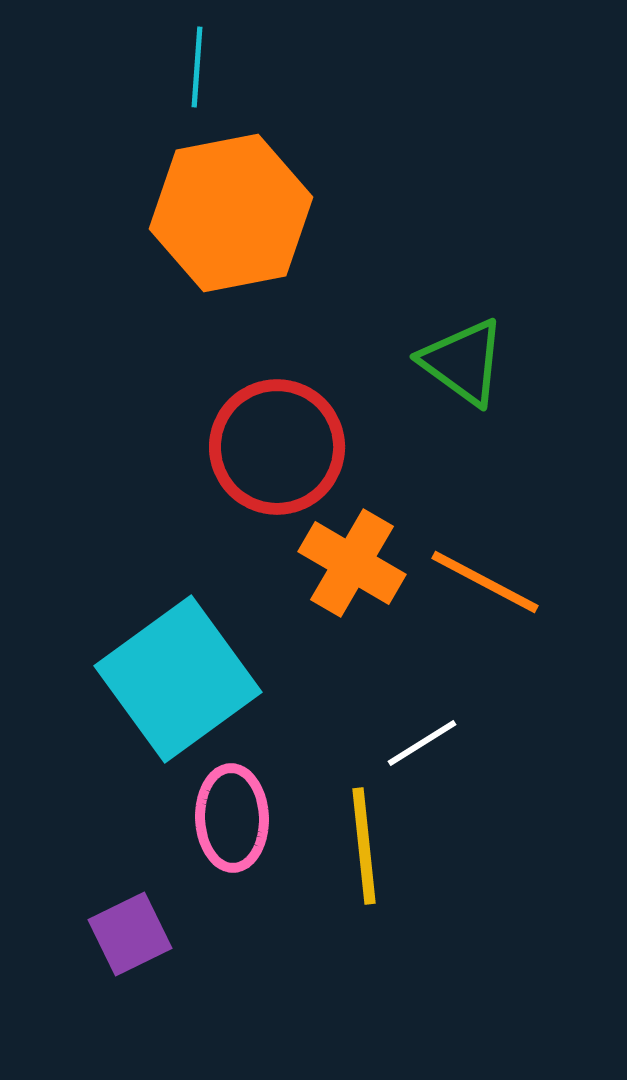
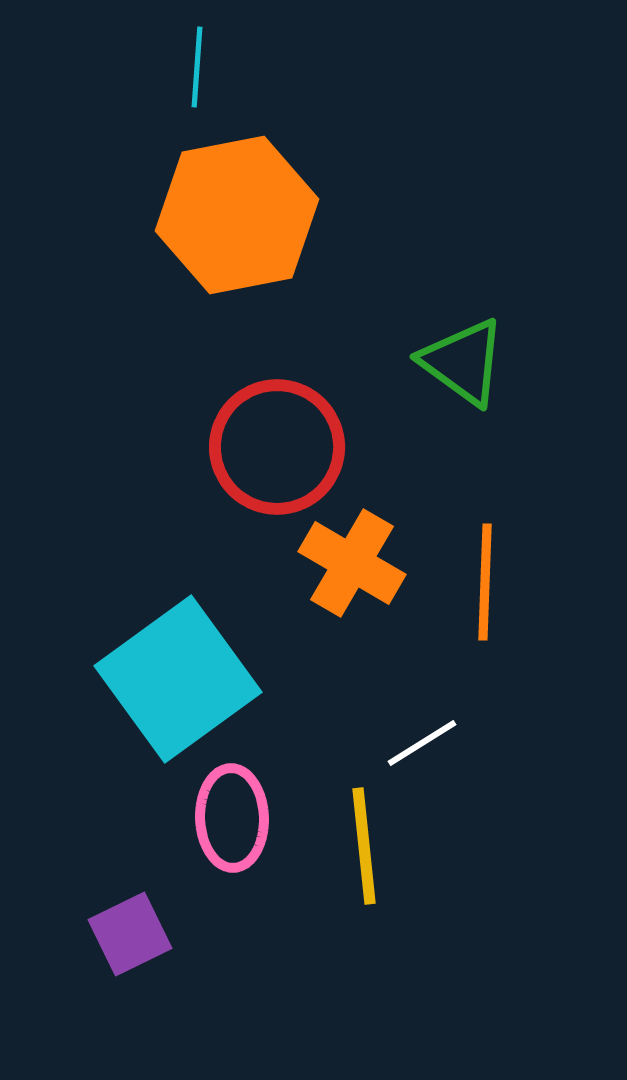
orange hexagon: moved 6 px right, 2 px down
orange line: rotated 64 degrees clockwise
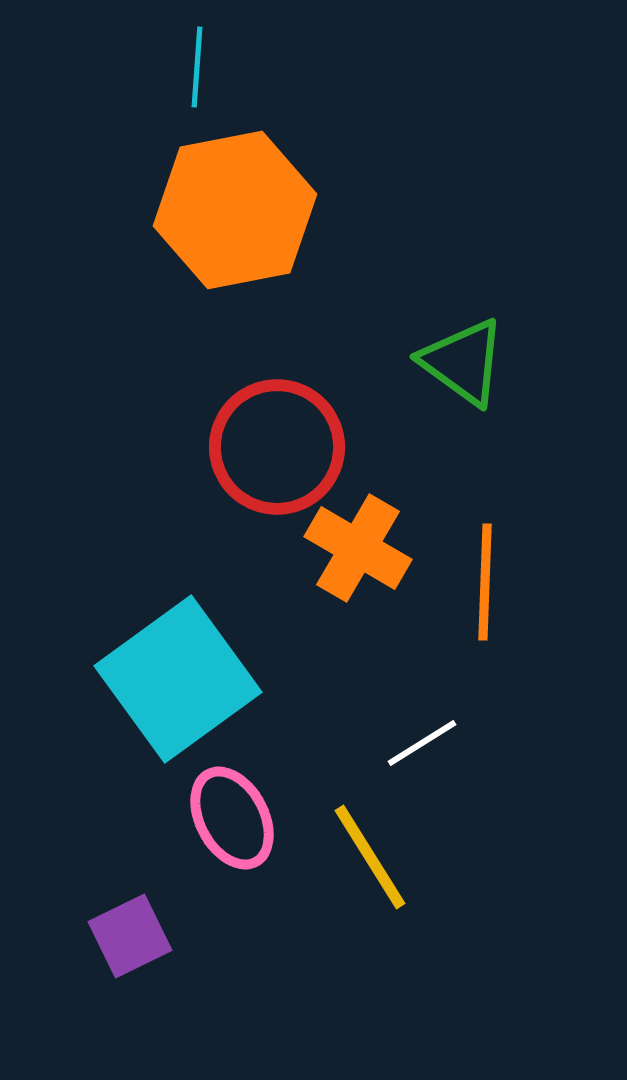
orange hexagon: moved 2 px left, 5 px up
orange cross: moved 6 px right, 15 px up
pink ellipse: rotated 26 degrees counterclockwise
yellow line: moved 6 px right, 11 px down; rotated 26 degrees counterclockwise
purple square: moved 2 px down
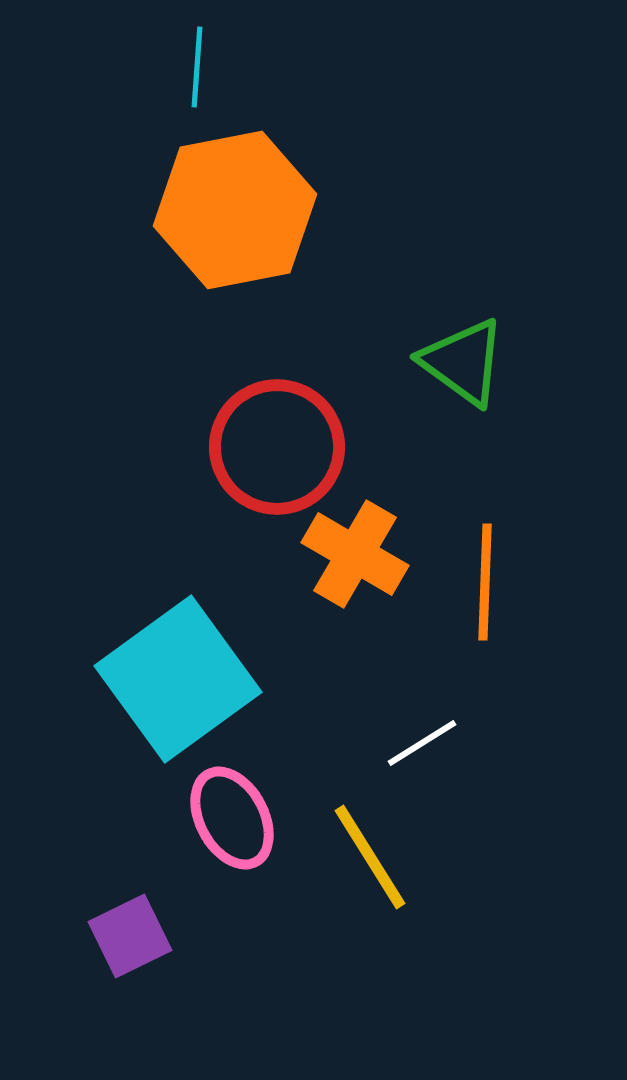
orange cross: moved 3 px left, 6 px down
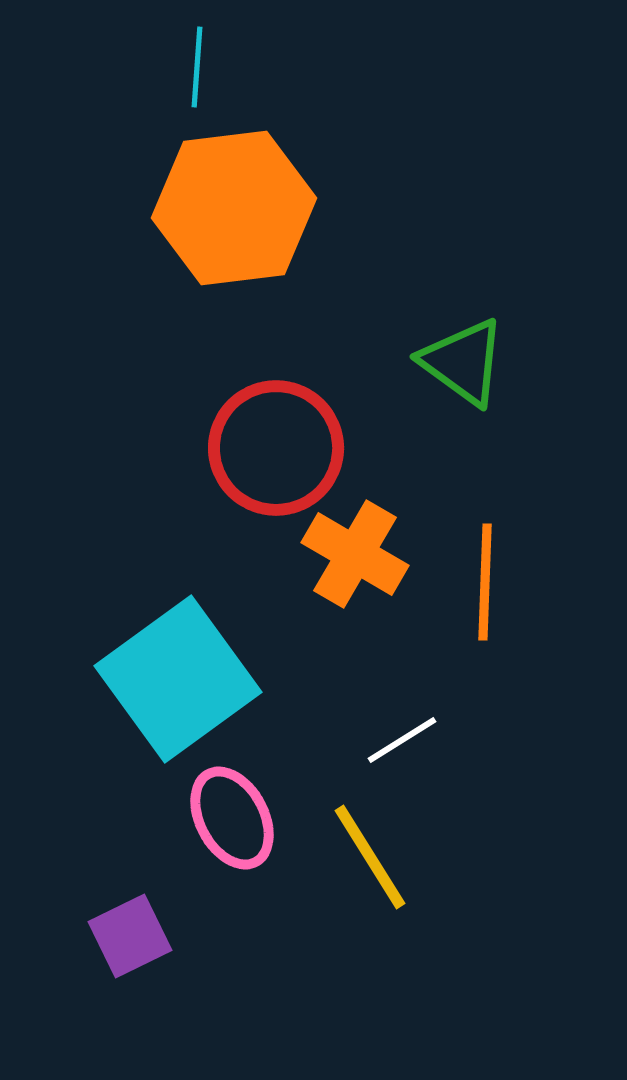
orange hexagon: moved 1 px left, 2 px up; rotated 4 degrees clockwise
red circle: moved 1 px left, 1 px down
white line: moved 20 px left, 3 px up
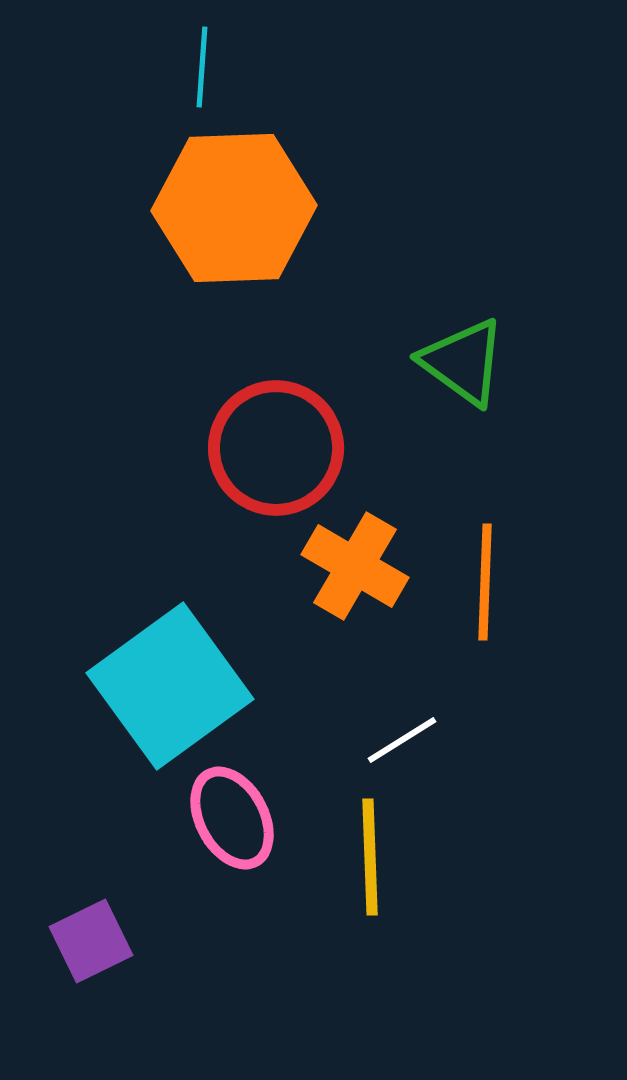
cyan line: moved 5 px right
orange hexagon: rotated 5 degrees clockwise
orange cross: moved 12 px down
cyan square: moved 8 px left, 7 px down
yellow line: rotated 30 degrees clockwise
purple square: moved 39 px left, 5 px down
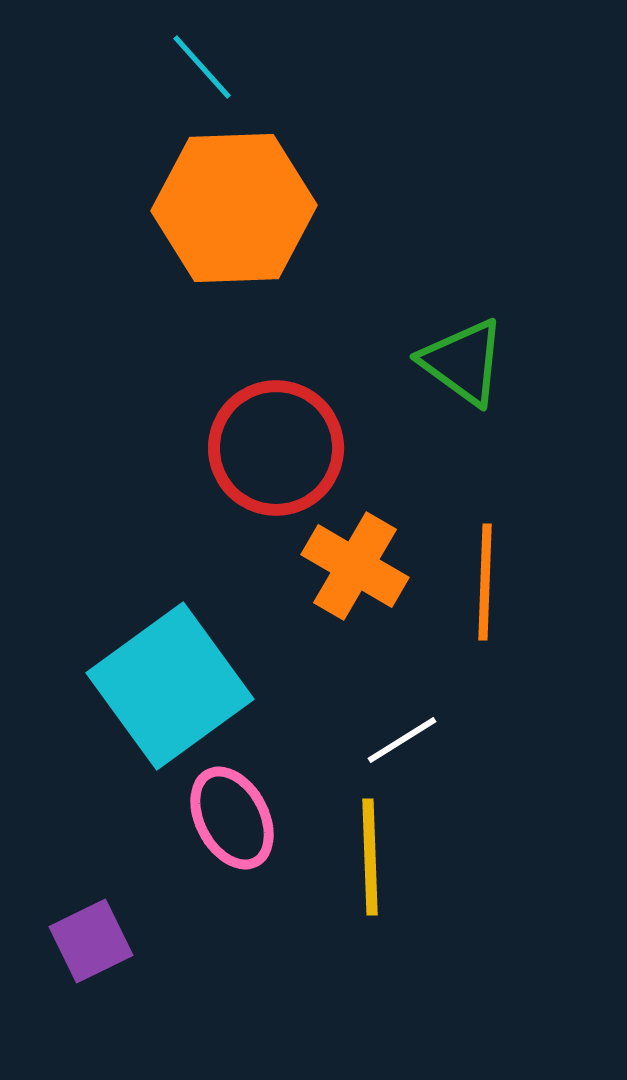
cyan line: rotated 46 degrees counterclockwise
